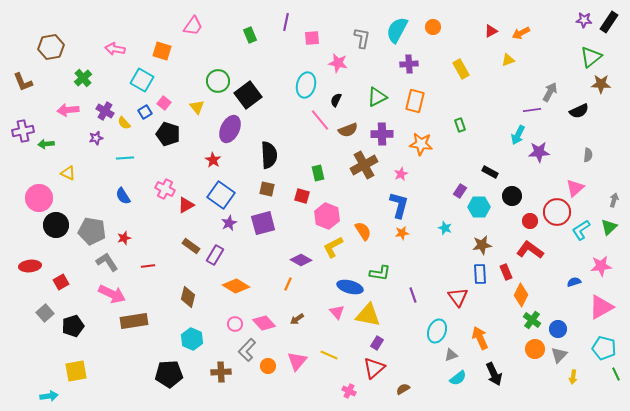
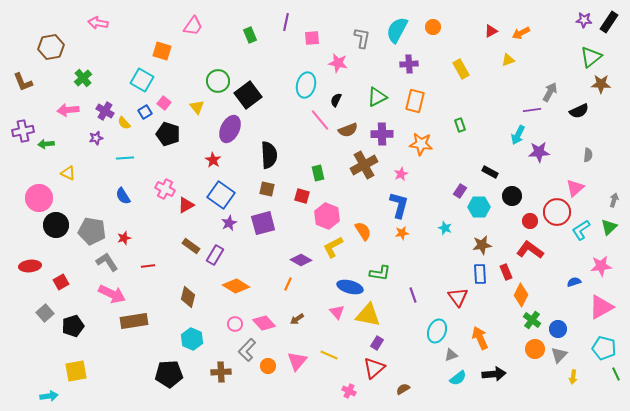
pink arrow at (115, 49): moved 17 px left, 26 px up
black arrow at (494, 374): rotated 70 degrees counterclockwise
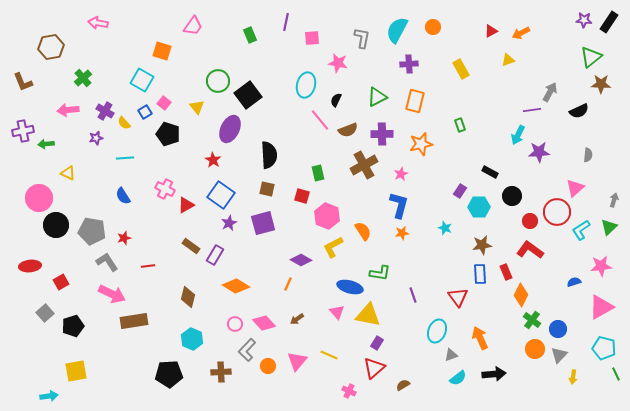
orange star at (421, 144): rotated 20 degrees counterclockwise
brown semicircle at (403, 389): moved 4 px up
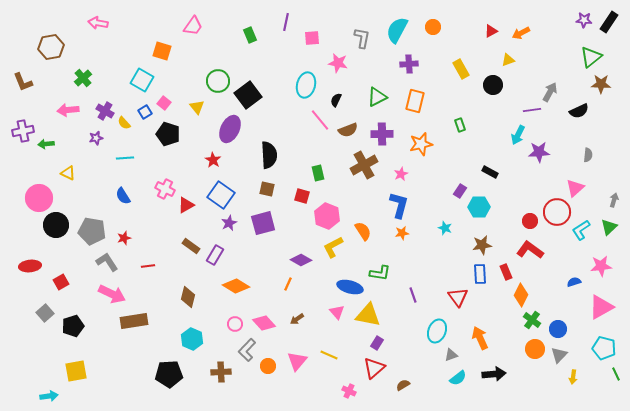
black circle at (512, 196): moved 19 px left, 111 px up
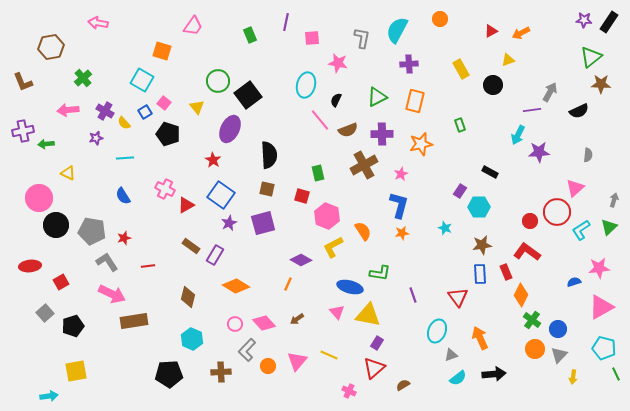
orange circle at (433, 27): moved 7 px right, 8 px up
red L-shape at (530, 250): moved 3 px left, 2 px down
pink star at (601, 266): moved 2 px left, 2 px down
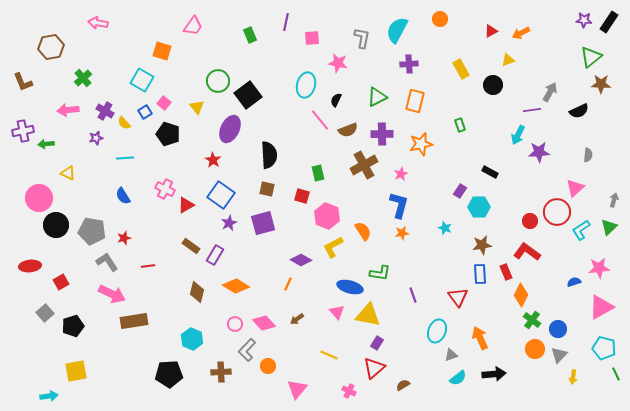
brown diamond at (188, 297): moved 9 px right, 5 px up
pink triangle at (297, 361): moved 28 px down
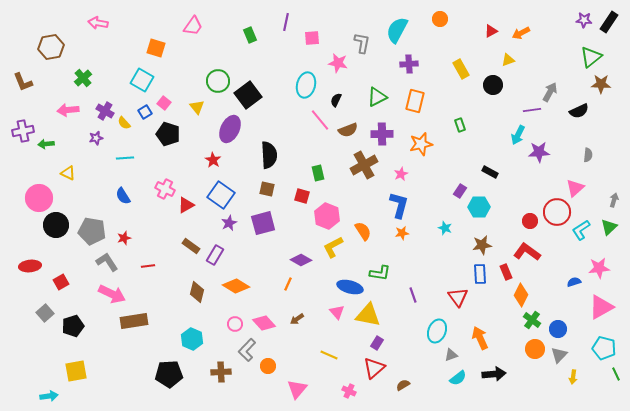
gray L-shape at (362, 38): moved 5 px down
orange square at (162, 51): moved 6 px left, 3 px up
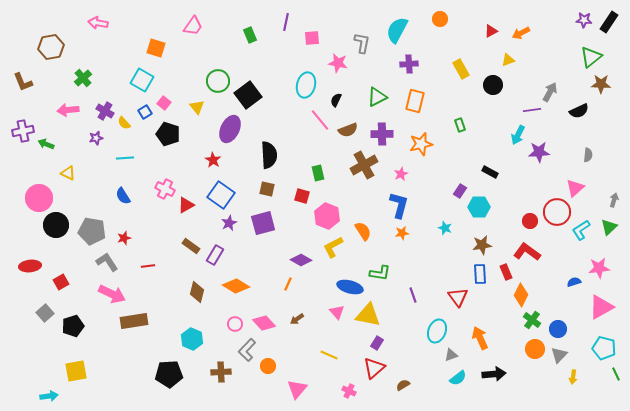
green arrow at (46, 144): rotated 28 degrees clockwise
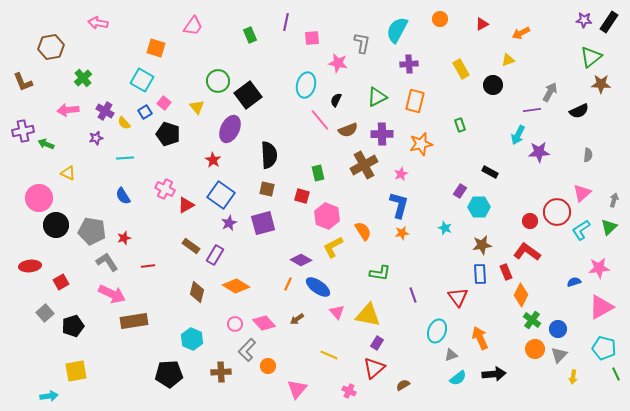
red triangle at (491, 31): moved 9 px left, 7 px up
pink triangle at (575, 188): moved 7 px right, 5 px down
blue ellipse at (350, 287): moved 32 px left; rotated 20 degrees clockwise
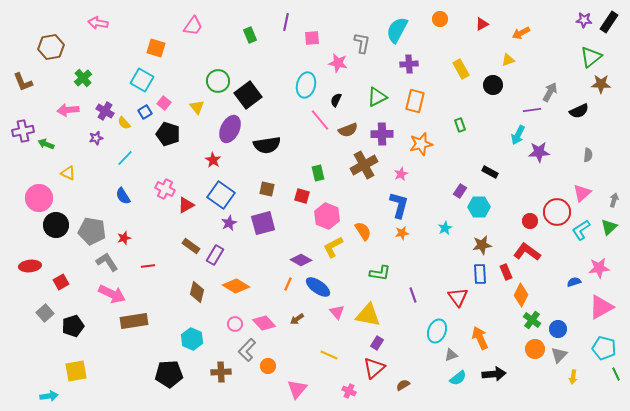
black semicircle at (269, 155): moved 2 px left, 10 px up; rotated 84 degrees clockwise
cyan line at (125, 158): rotated 42 degrees counterclockwise
cyan star at (445, 228): rotated 24 degrees clockwise
